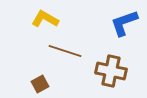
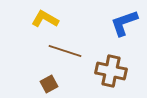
brown square: moved 9 px right
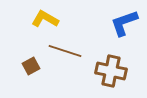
brown square: moved 18 px left, 18 px up
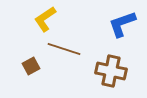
yellow L-shape: rotated 64 degrees counterclockwise
blue L-shape: moved 2 px left, 1 px down
brown line: moved 1 px left, 2 px up
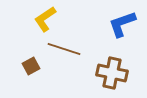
brown cross: moved 1 px right, 2 px down
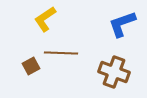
brown line: moved 3 px left, 4 px down; rotated 16 degrees counterclockwise
brown cross: moved 2 px right, 1 px up; rotated 8 degrees clockwise
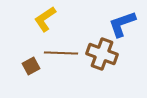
brown cross: moved 12 px left, 18 px up
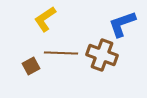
brown cross: moved 1 px down
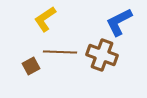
blue L-shape: moved 3 px left, 2 px up; rotated 8 degrees counterclockwise
brown line: moved 1 px left, 1 px up
